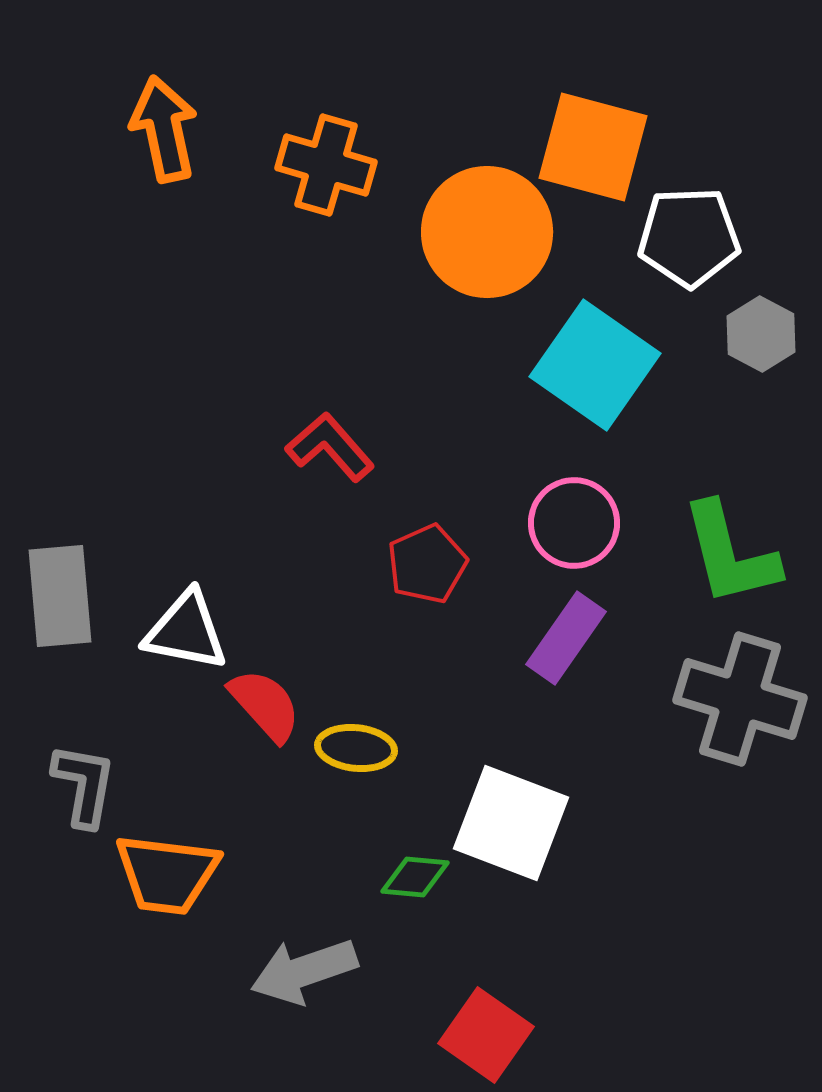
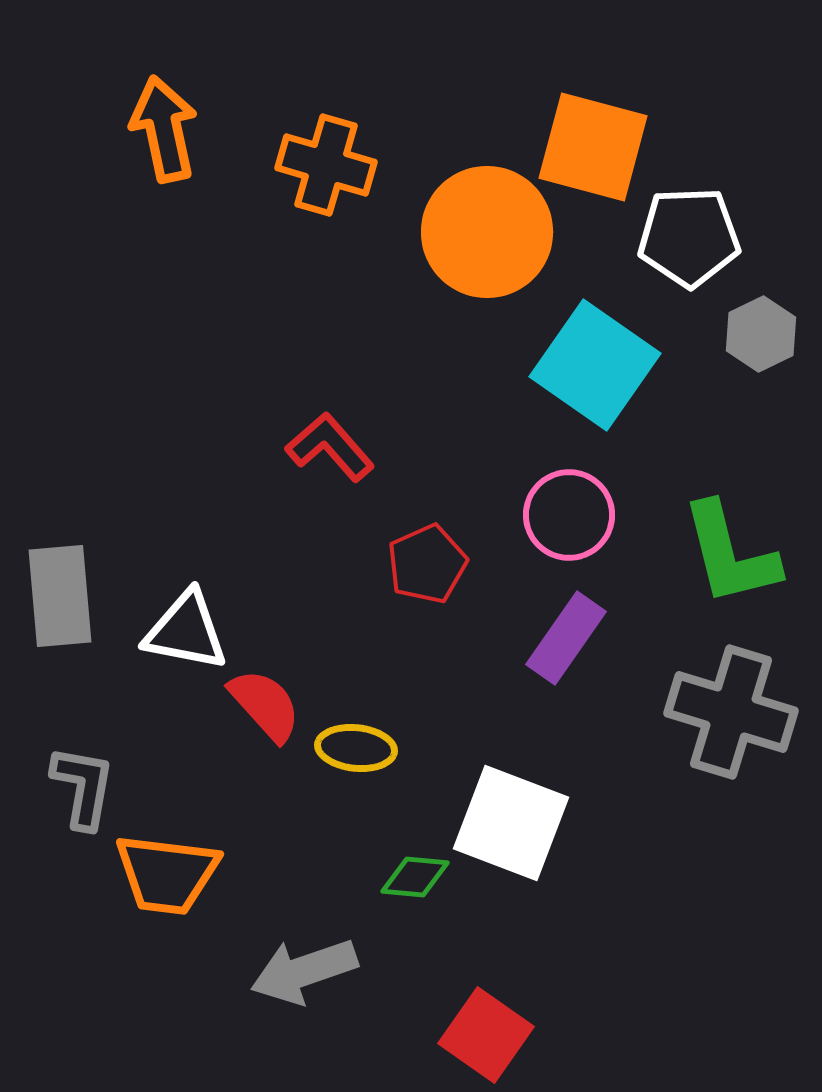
gray hexagon: rotated 6 degrees clockwise
pink circle: moved 5 px left, 8 px up
gray cross: moved 9 px left, 13 px down
gray L-shape: moved 1 px left, 2 px down
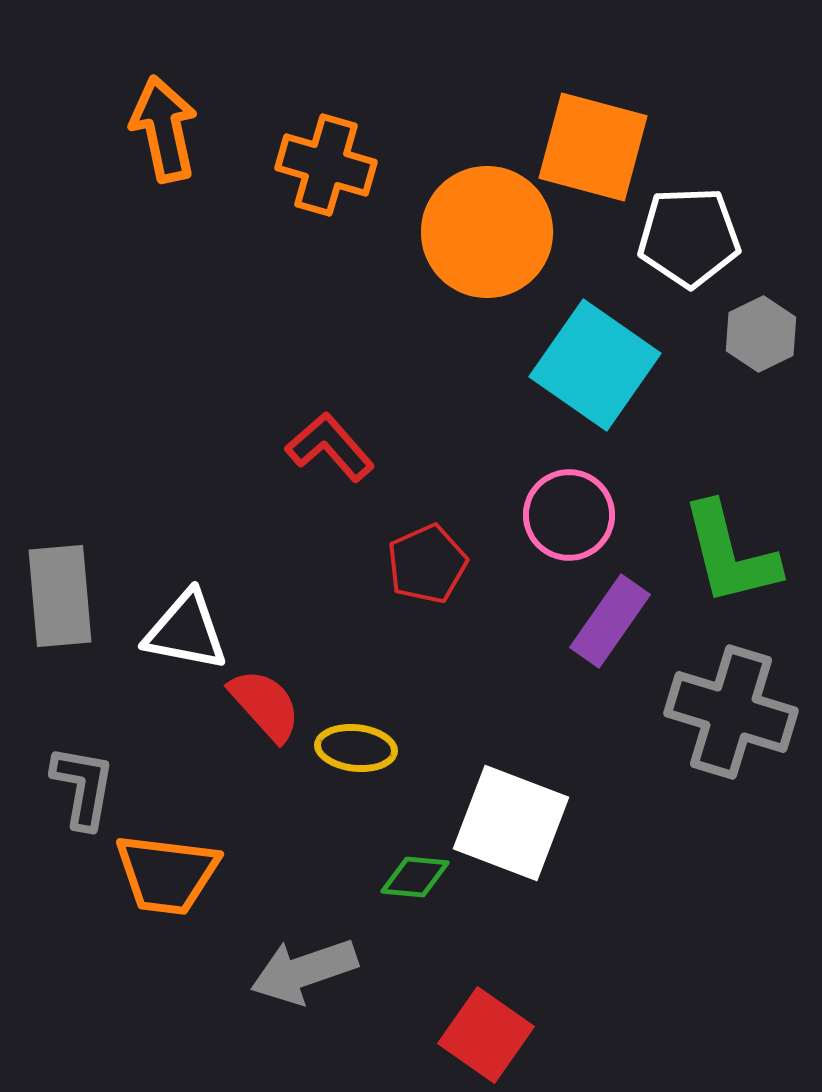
purple rectangle: moved 44 px right, 17 px up
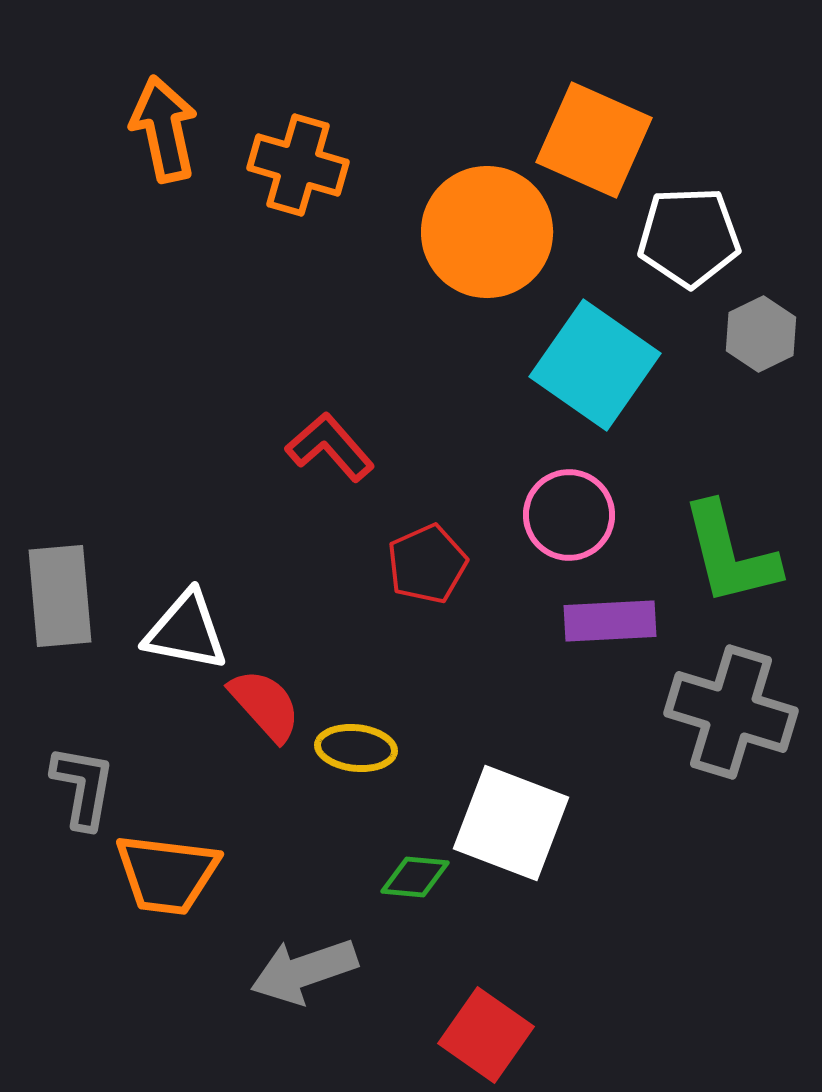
orange square: moved 1 px right, 7 px up; rotated 9 degrees clockwise
orange cross: moved 28 px left
purple rectangle: rotated 52 degrees clockwise
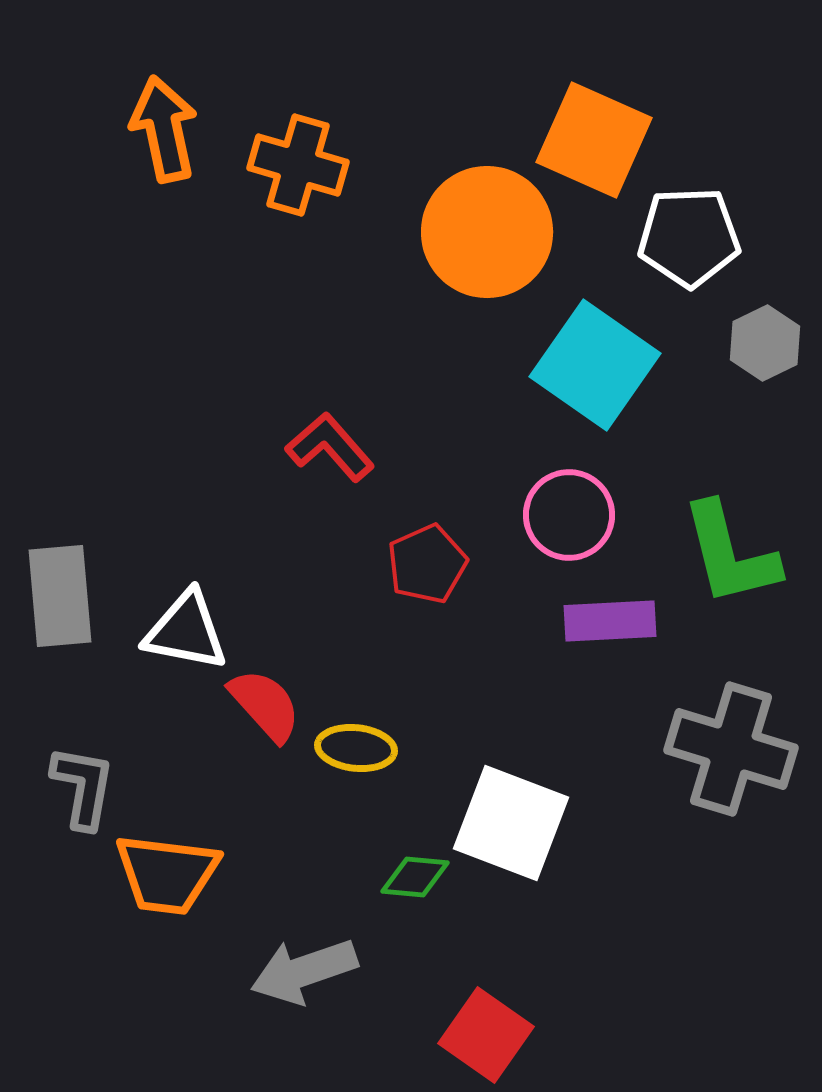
gray hexagon: moved 4 px right, 9 px down
gray cross: moved 37 px down
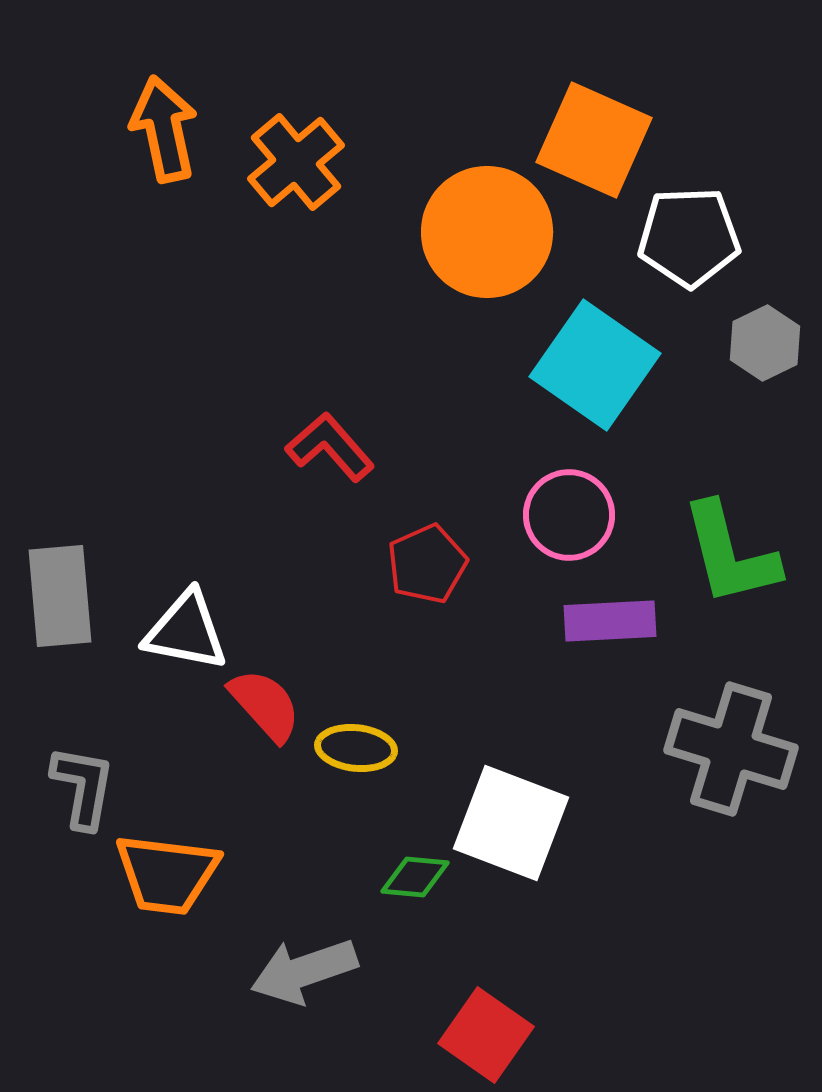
orange cross: moved 2 px left, 3 px up; rotated 34 degrees clockwise
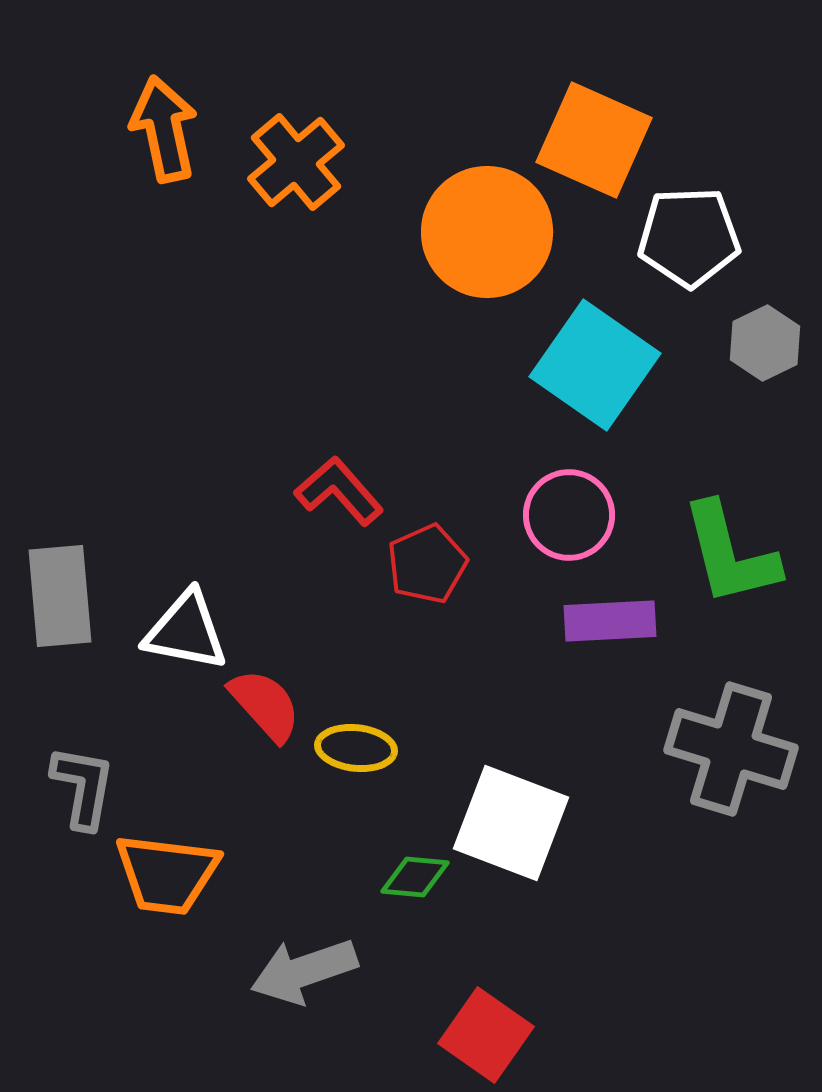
red L-shape: moved 9 px right, 44 px down
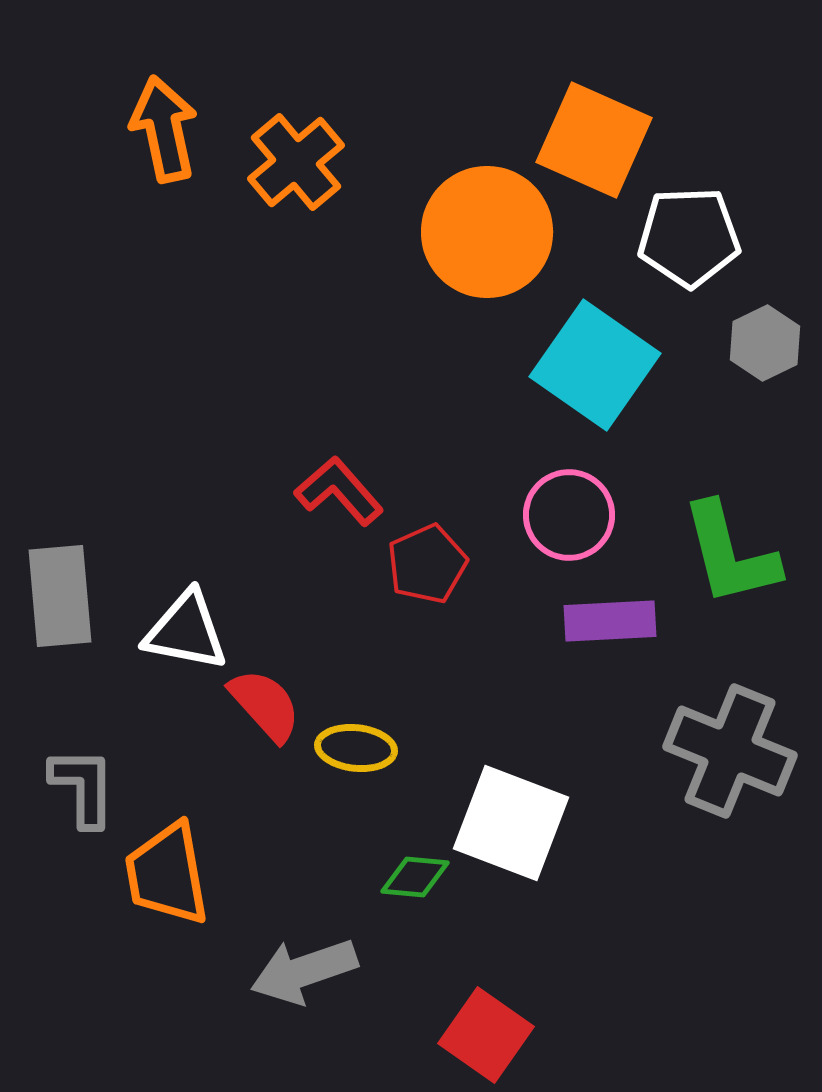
gray cross: moved 1 px left, 2 px down; rotated 5 degrees clockwise
gray L-shape: rotated 10 degrees counterclockwise
orange trapezoid: rotated 73 degrees clockwise
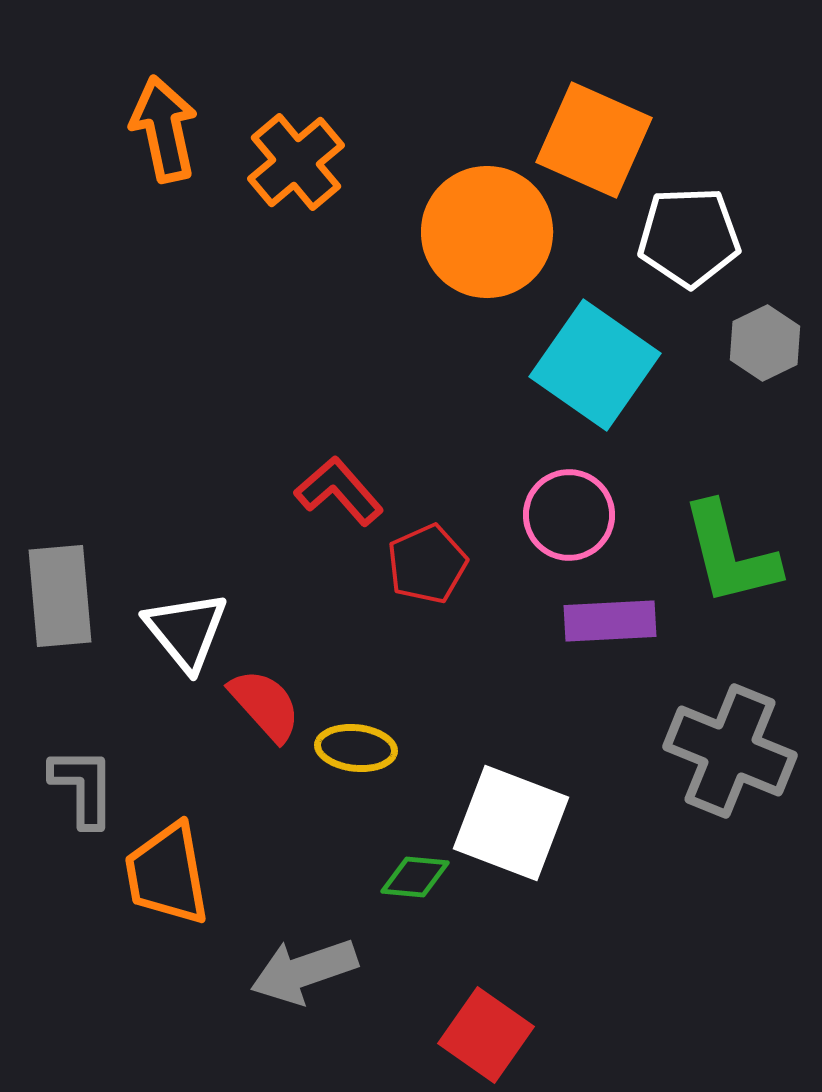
white triangle: rotated 40 degrees clockwise
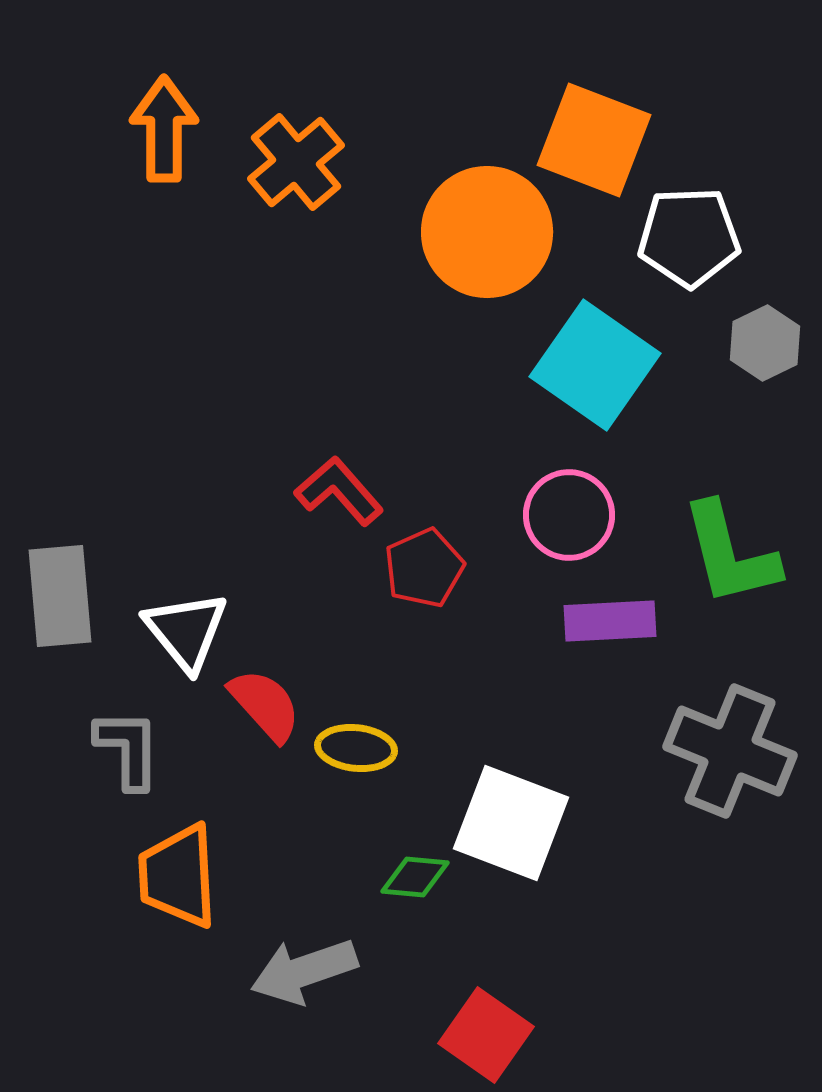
orange arrow: rotated 12 degrees clockwise
orange square: rotated 3 degrees counterclockwise
red pentagon: moved 3 px left, 4 px down
gray L-shape: moved 45 px right, 38 px up
orange trapezoid: moved 11 px right, 2 px down; rotated 7 degrees clockwise
